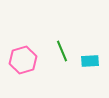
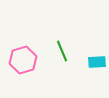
cyan rectangle: moved 7 px right, 1 px down
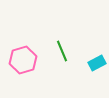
cyan rectangle: moved 1 px down; rotated 24 degrees counterclockwise
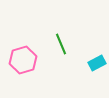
green line: moved 1 px left, 7 px up
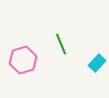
cyan rectangle: rotated 18 degrees counterclockwise
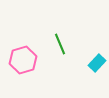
green line: moved 1 px left
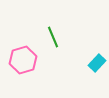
green line: moved 7 px left, 7 px up
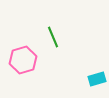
cyan rectangle: moved 16 px down; rotated 30 degrees clockwise
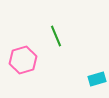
green line: moved 3 px right, 1 px up
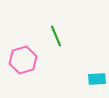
cyan rectangle: rotated 12 degrees clockwise
